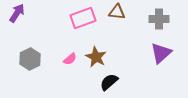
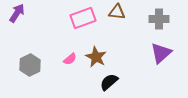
gray hexagon: moved 6 px down
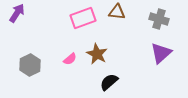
gray cross: rotated 18 degrees clockwise
brown star: moved 1 px right, 3 px up
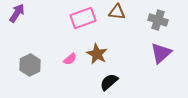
gray cross: moved 1 px left, 1 px down
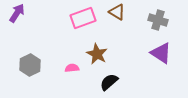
brown triangle: rotated 24 degrees clockwise
purple triangle: rotated 45 degrees counterclockwise
pink semicircle: moved 2 px right, 9 px down; rotated 144 degrees counterclockwise
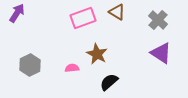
gray cross: rotated 24 degrees clockwise
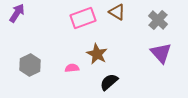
purple triangle: rotated 15 degrees clockwise
